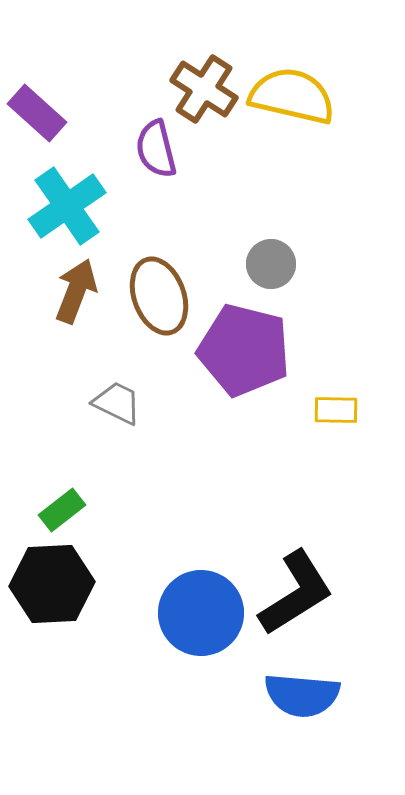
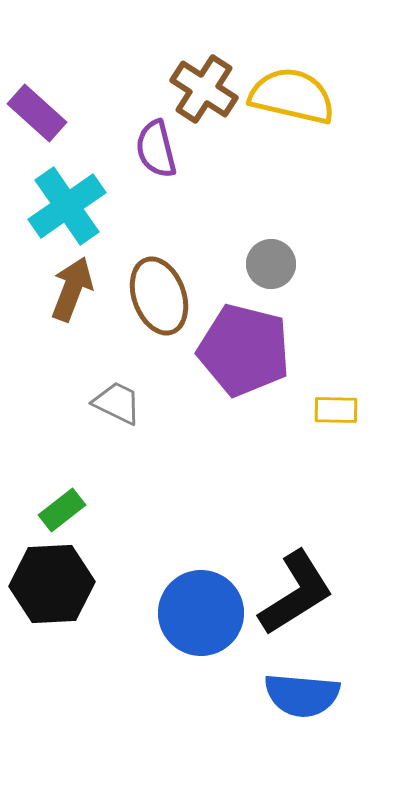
brown arrow: moved 4 px left, 2 px up
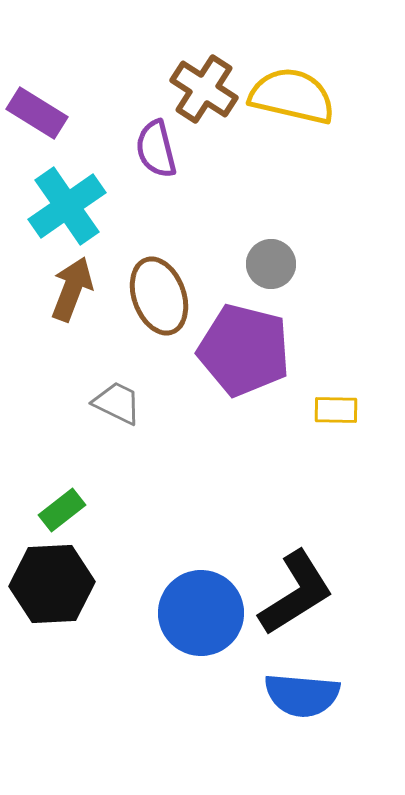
purple rectangle: rotated 10 degrees counterclockwise
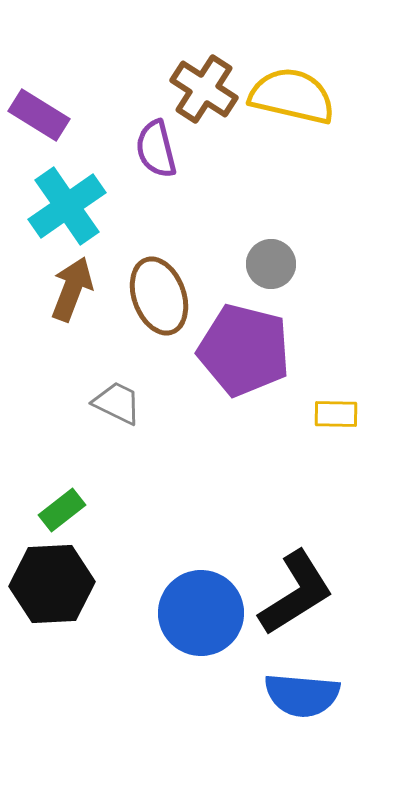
purple rectangle: moved 2 px right, 2 px down
yellow rectangle: moved 4 px down
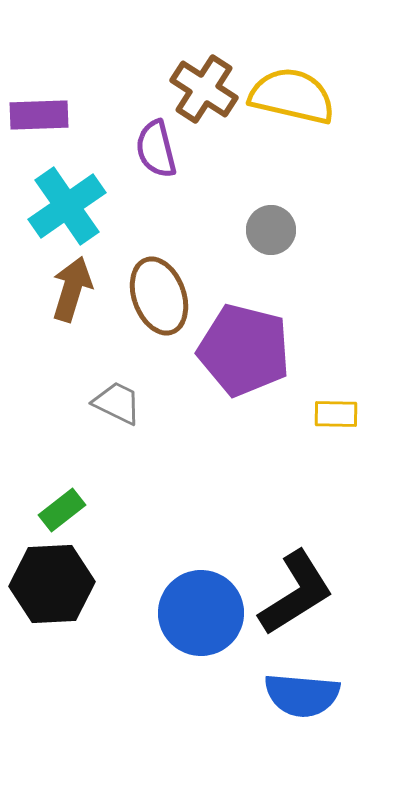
purple rectangle: rotated 34 degrees counterclockwise
gray circle: moved 34 px up
brown arrow: rotated 4 degrees counterclockwise
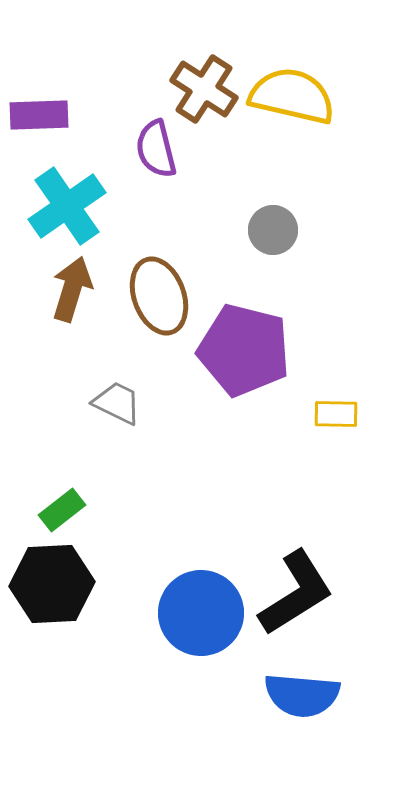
gray circle: moved 2 px right
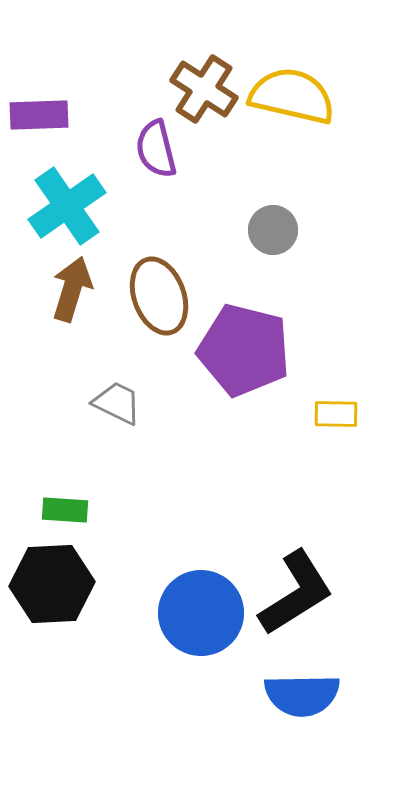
green rectangle: moved 3 px right; rotated 42 degrees clockwise
blue semicircle: rotated 6 degrees counterclockwise
